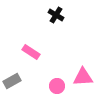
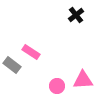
black cross: moved 20 px right; rotated 21 degrees clockwise
pink triangle: moved 3 px down
gray rectangle: moved 16 px up; rotated 66 degrees clockwise
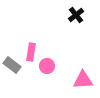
pink rectangle: rotated 66 degrees clockwise
pink circle: moved 10 px left, 20 px up
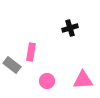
black cross: moved 6 px left, 13 px down; rotated 21 degrees clockwise
pink circle: moved 15 px down
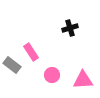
pink rectangle: rotated 42 degrees counterclockwise
pink circle: moved 5 px right, 6 px up
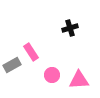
gray rectangle: rotated 66 degrees counterclockwise
pink triangle: moved 4 px left
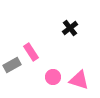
black cross: rotated 21 degrees counterclockwise
pink circle: moved 1 px right, 2 px down
pink triangle: rotated 20 degrees clockwise
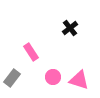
gray rectangle: moved 13 px down; rotated 24 degrees counterclockwise
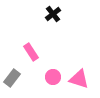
black cross: moved 17 px left, 14 px up
pink triangle: moved 1 px up
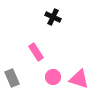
black cross: moved 3 px down; rotated 28 degrees counterclockwise
pink rectangle: moved 5 px right
gray rectangle: rotated 60 degrees counterclockwise
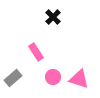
black cross: rotated 21 degrees clockwise
gray rectangle: moved 1 px right; rotated 72 degrees clockwise
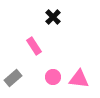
pink rectangle: moved 2 px left, 6 px up
pink triangle: rotated 10 degrees counterclockwise
